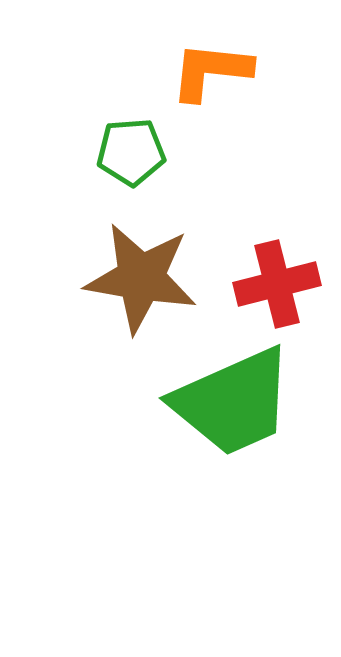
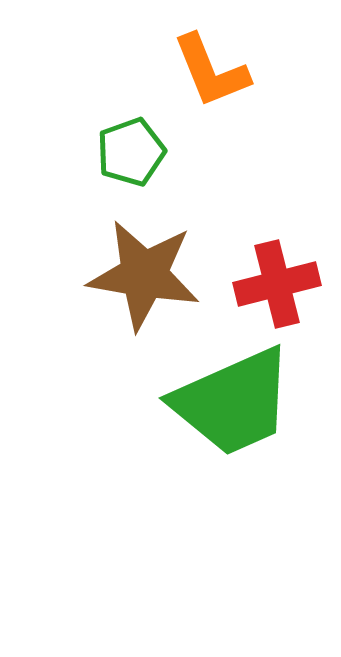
orange L-shape: rotated 118 degrees counterclockwise
green pentagon: rotated 16 degrees counterclockwise
brown star: moved 3 px right, 3 px up
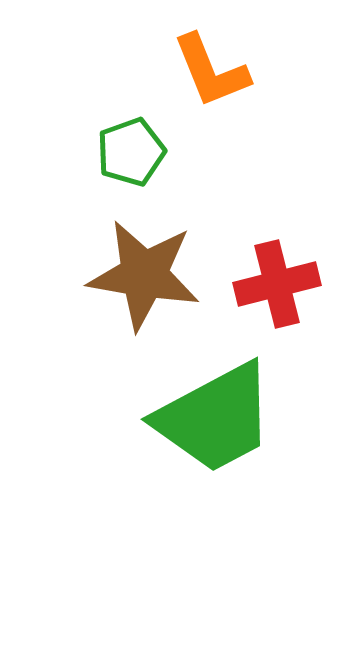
green trapezoid: moved 18 px left, 16 px down; rotated 4 degrees counterclockwise
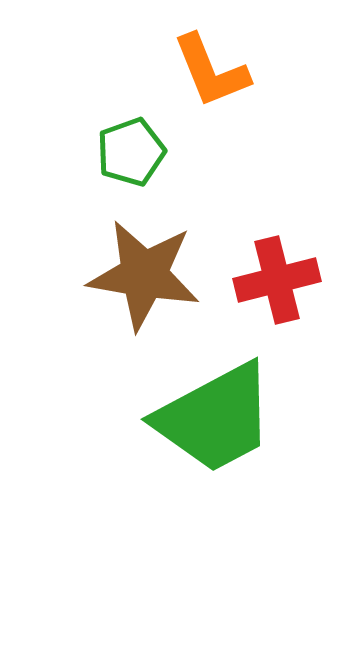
red cross: moved 4 px up
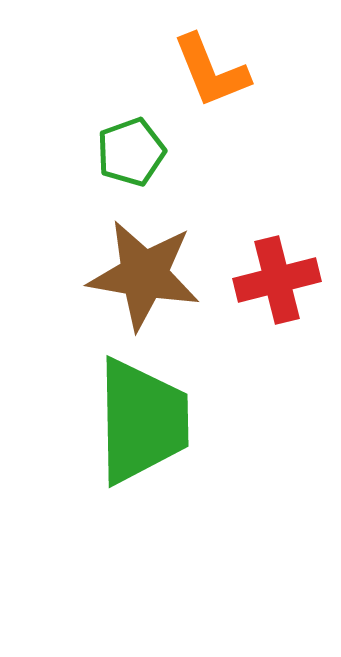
green trapezoid: moved 73 px left, 3 px down; rotated 63 degrees counterclockwise
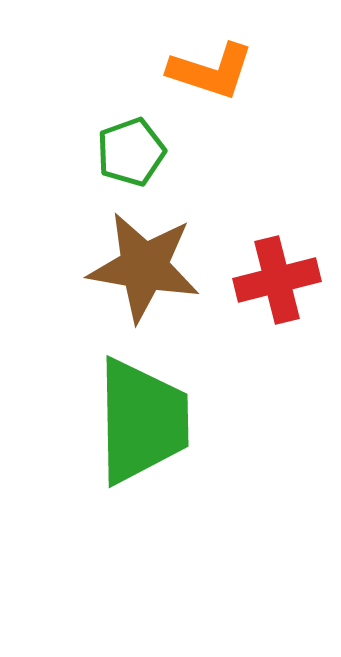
orange L-shape: rotated 50 degrees counterclockwise
brown star: moved 8 px up
